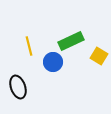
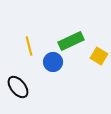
black ellipse: rotated 20 degrees counterclockwise
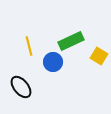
black ellipse: moved 3 px right
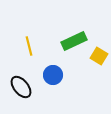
green rectangle: moved 3 px right
blue circle: moved 13 px down
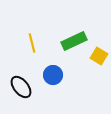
yellow line: moved 3 px right, 3 px up
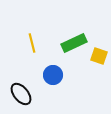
green rectangle: moved 2 px down
yellow square: rotated 12 degrees counterclockwise
black ellipse: moved 7 px down
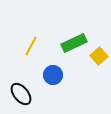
yellow line: moved 1 px left, 3 px down; rotated 42 degrees clockwise
yellow square: rotated 30 degrees clockwise
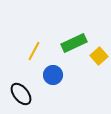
yellow line: moved 3 px right, 5 px down
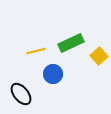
green rectangle: moved 3 px left
yellow line: moved 2 px right; rotated 48 degrees clockwise
blue circle: moved 1 px up
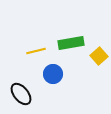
green rectangle: rotated 15 degrees clockwise
